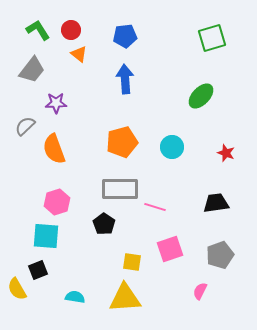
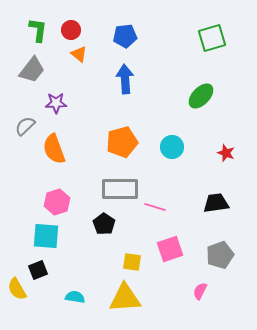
green L-shape: rotated 40 degrees clockwise
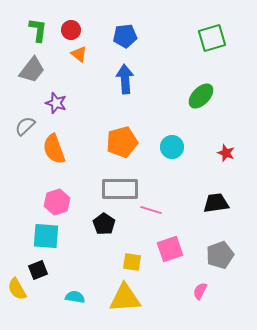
purple star: rotated 20 degrees clockwise
pink line: moved 4 px left, 3 px down
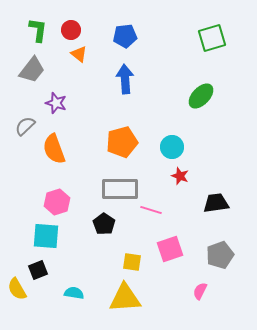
red star: moved 46 px left, 23 px down
cyan semicircle: moved 1 px left, 4 px up
